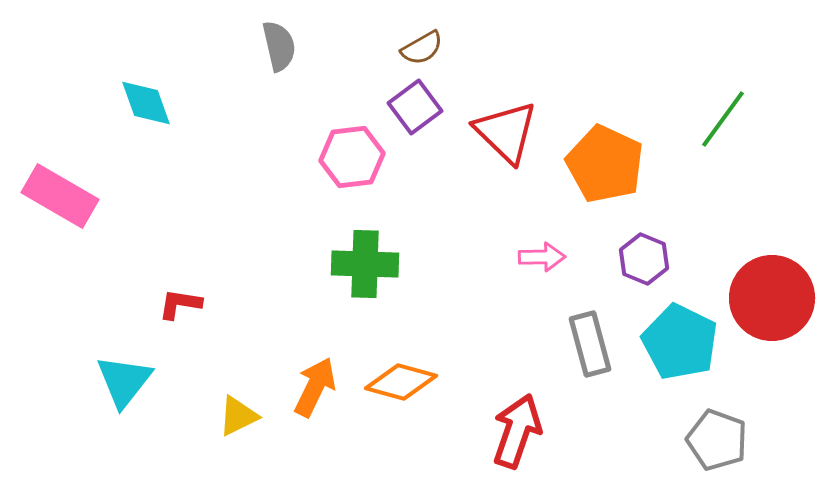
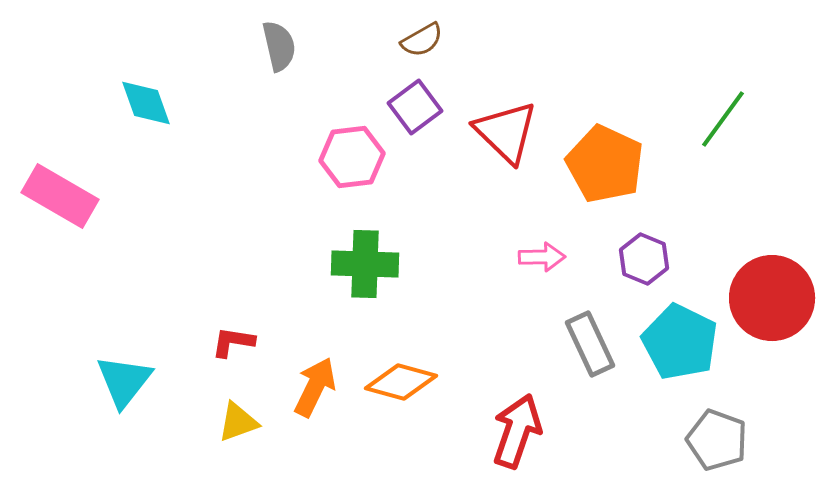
brown semicircle: moved 8 px up
red L-shape: moved 53 px right, 38 px down
gray rectangle: rotated 10 degrees counterclockwise
yellow triangle: moved 6 px down; rotated 6 degrees clockwise
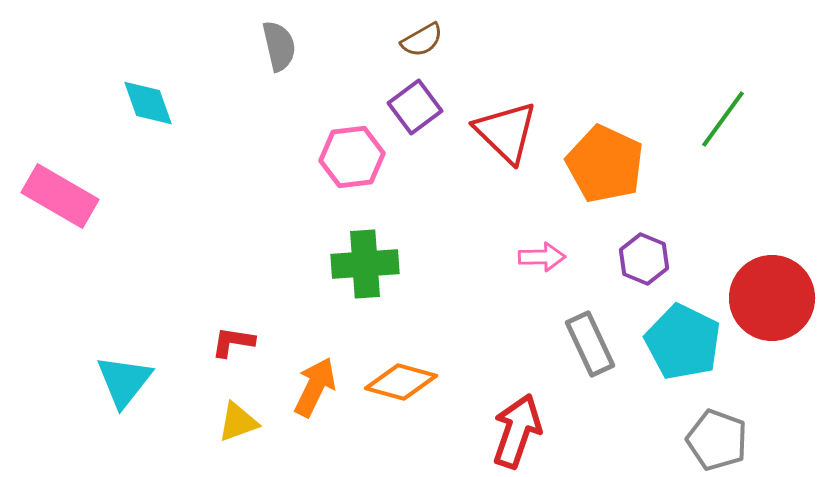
cyan diamond: moved 2 px right
green cross: rotated 6 degrees counterclockwise
cyan pentagon: moved 3 px right
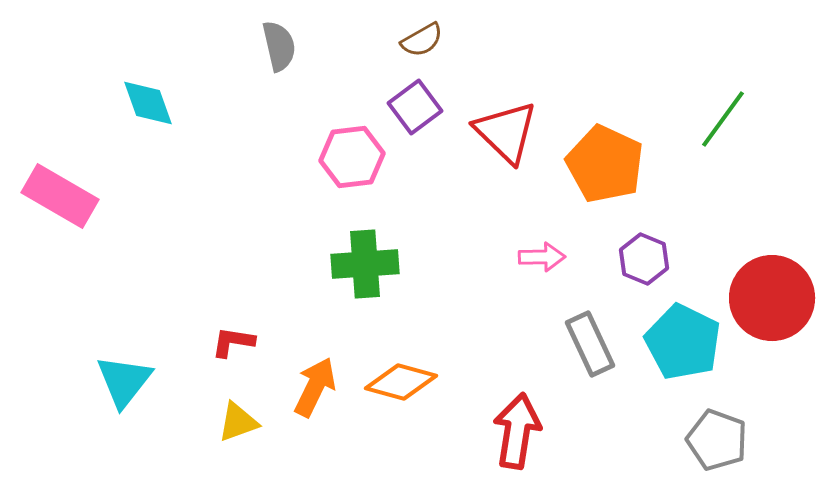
red arrow: rotated 10 degrees counterclockwise
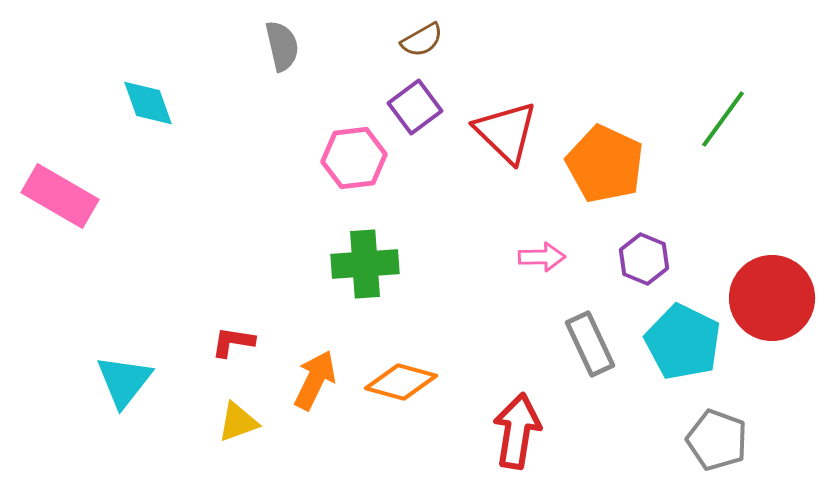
gray semicircle: moved 3 px right
pink hexagon: moved 2 px right, 1 px down
orange arrow: moved 7 px up
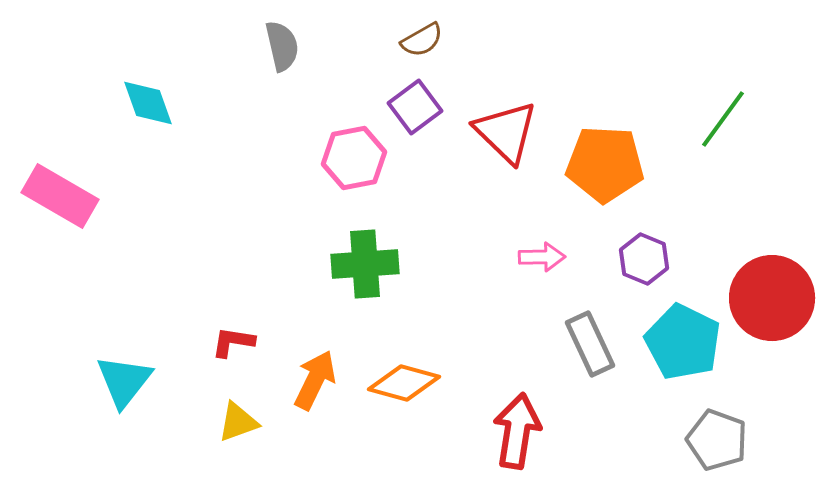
pink hexagon: rotated 4 degrees counterclockwise
orange pentagon: rotated 22 degrees counterclockwise
orange diamond: moved 3 px right, 1 px down
